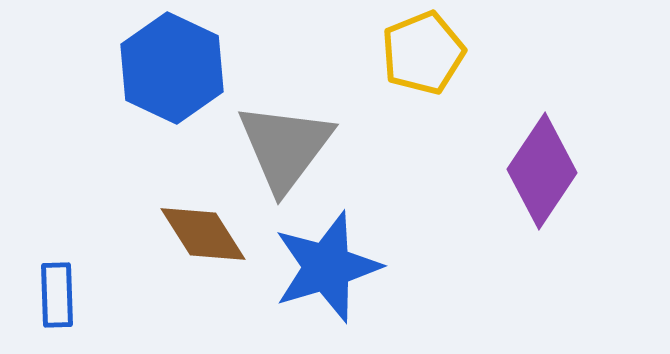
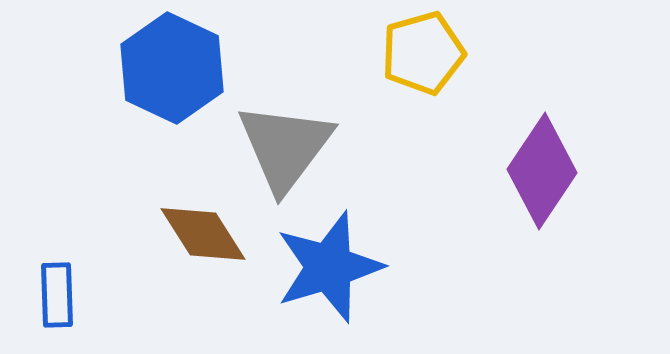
yellow pentagon: rotated 6 degrees clockwise
blue star: moved 2 px right
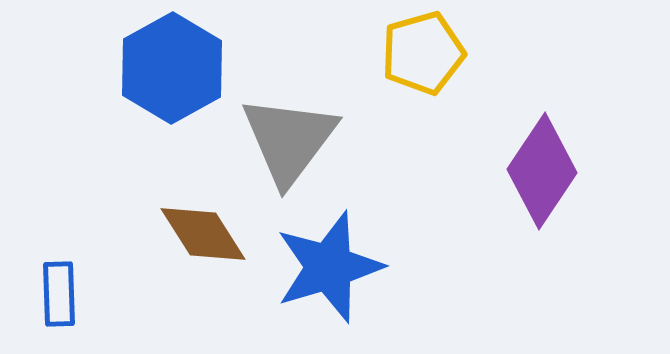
blue hexagon: rotated 6 degrees clockwise
gray triangle: moved 4 px right, 7 px up
blue rectangle: moved 2 px right, 1 px up
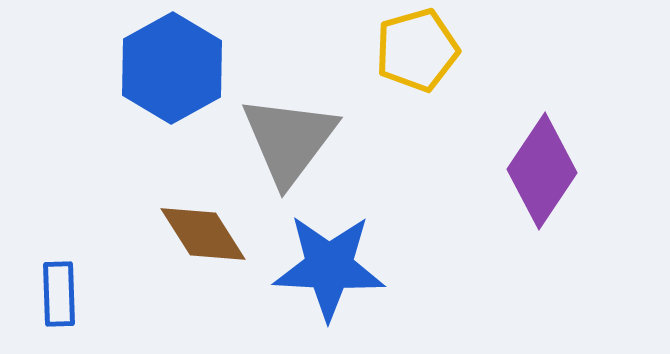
yellow pentagon: moved 6 px left, 3 px up
blue star: rotated 20 degrees clockwise
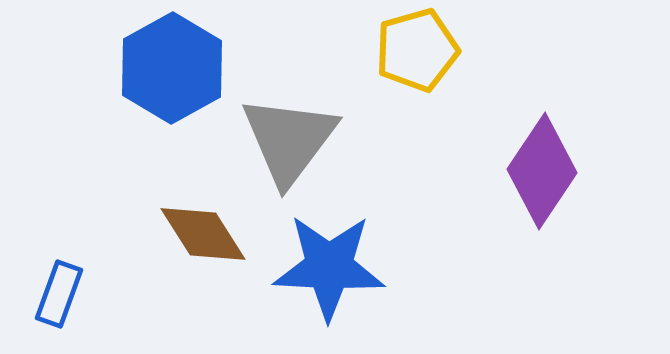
blue rectangle: rotated 22 degrees clockwise
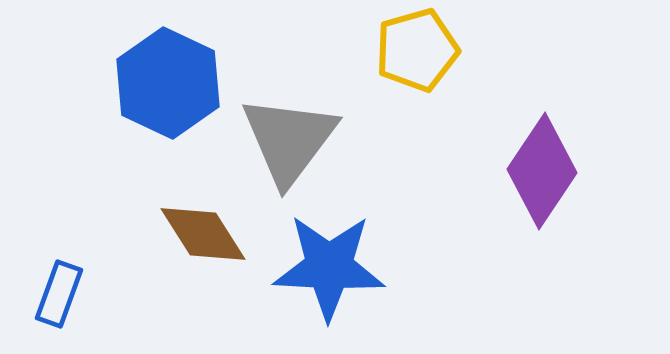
blue hexagon: moved 4 px left, 15 px down; rotated 6 degrees counterclockwise
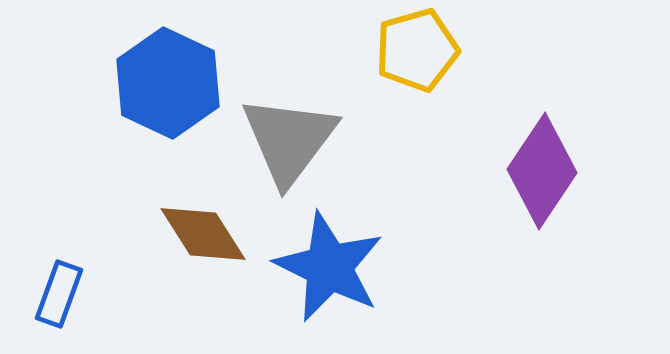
blue star: rotated 23 degrees clockwise
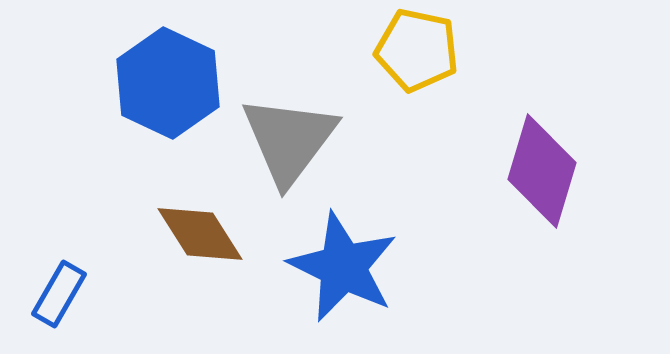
yellow pentagon: rotated 28 degrees clockwise
purple diamond: rotated 17 degrees counterclockwise
brown diamond: moved 3 px left
blue star: moved 14 px right
blue rectangle: rotated 10 degrees clockwise
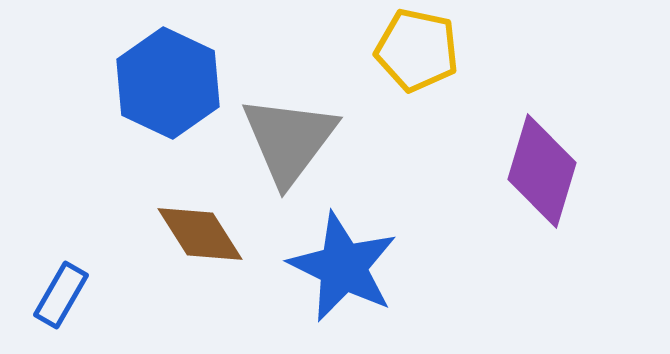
blue rectangle: moved 2 px right, 1 px down
